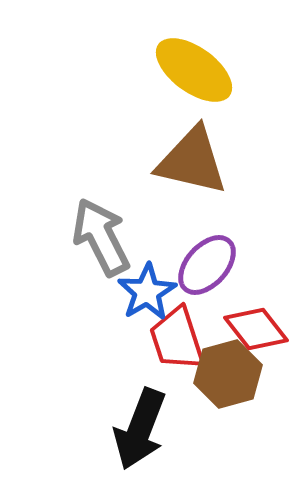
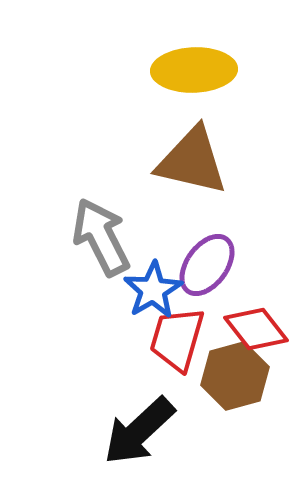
yellow ellipse: rotated 38 degrees counterclockwise
purple ellipse: rotated 6 degrees counterclockwise
blue star: moved 6 px right, 2 px up
red trapezoid: rotated 34 degrees clockwise
brown hexagon: moved 7 px right, 2 px down
black arrow: moved 1 px left, 2 px down; rotated 26 degrees clockwise
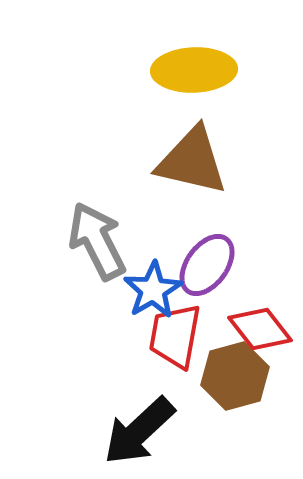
gray arrow: moved 4 px left, 4 px down
red diamond: moved 4 px right
red trapezoid: moved 2 px left, 3 px up; rotated 6 degrees counterclockwise
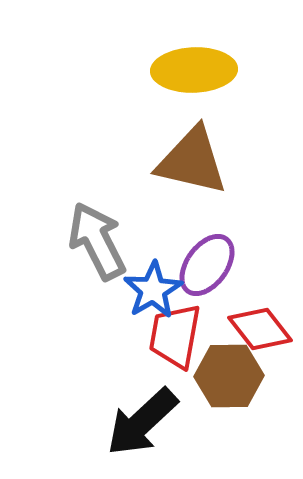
brown hexagon: moved 6 px left; rotated 14 degrees clockwise
black arrow: moved 3 px right, 9 px up
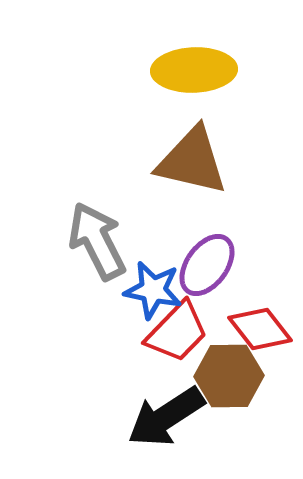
blue star: rotated 30 degrees counterclockwise
red trapezoid: moved 2 px right, 4 px up; rotated 146 degrees counterclockwise
black arrow: moved 24 px right, 5 px up; rotated 10 degrees clockwise
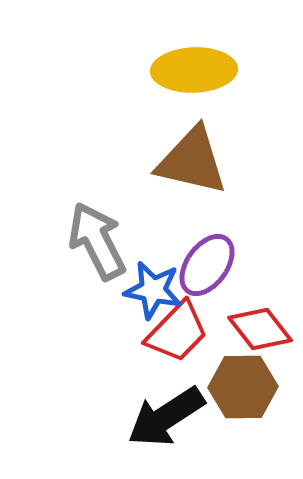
brown hexagon: moved 14 px right, 11 px down
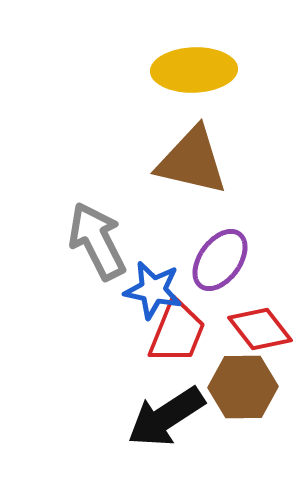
purple ellipse: moved 13 px right, 5 px up
red trapezoid: rotated 22 degrees counterclockwise
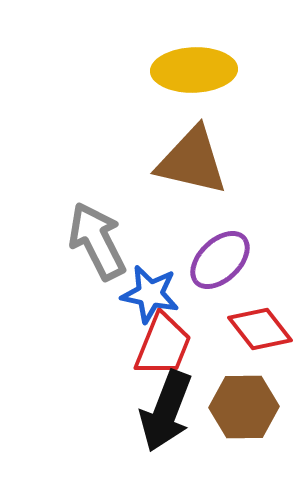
purple ellipse: rotated 10 degrees clockwise
blue star: moved 3 px left, 4 px down
red trapezoid: moved 14 px left, 13 px down
brown hexagon: moved 1 px right, 20 px down
black arrow: moved 6 px up; rotated 36 degrees counterclockwise
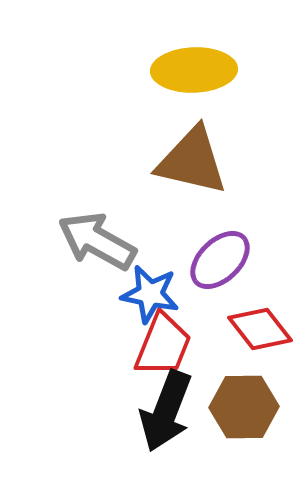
gray arrow: rotated 34 degrees counterclockwise
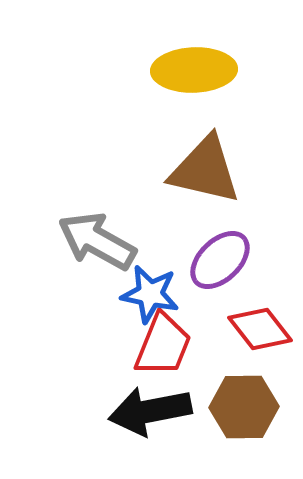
brown triangle: moved 13 px right, 9 px down
black arrow: moved 16 px left; rotated 58 degrees clockwise
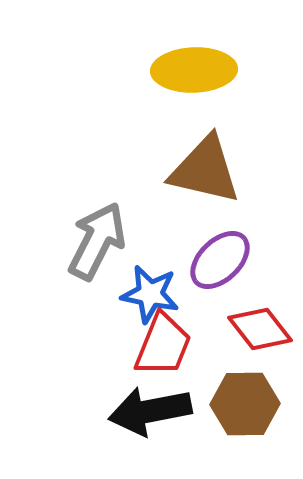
gray arrow: rotated 88 degrees clockwise
brown hexagon: moved 1 px right, 3 px up
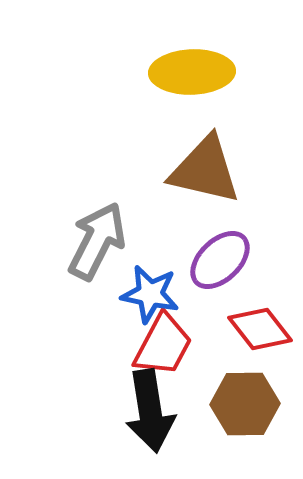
yellow ellipse: moved 2 px left, 2 px down
red trapezoid: rotated 6 degrees clockwise
black arrow: rotated 88 degrees counterclockwise
